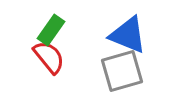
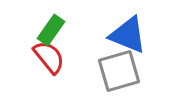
gray square: moved 3 px left
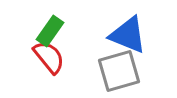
green rectangle: moved 1 px left, 1 px down
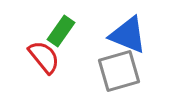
green rectangle: moved 11 px right
red semicircle: moved 5 px left
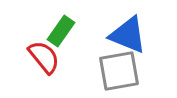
gray square: rotated 6 degrees clockwise
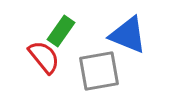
gray square: moved 20 px left
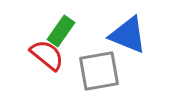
red semicircle: moved 3 px right, 2 px up; rotated 12 degrees counterclockwise
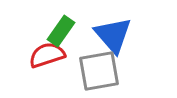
blue triangle: moved 15 px left; rotated 27 degrees clockwise
red semicircle: rotated 57 degrees counterclockwise
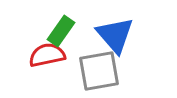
blue triangle: moved 2 px right
red semicircle: rotated 6 degrees clockwise
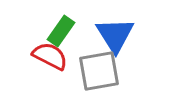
blue triangle: rotated 9 degrees clockwise
red semicircle: moved 3 px right, 1 px down; rotated 39 degrees clockwise
